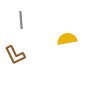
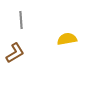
brown L-shape: moved 2 px up; rotated 95 degrees counterclockwise
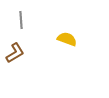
yellow semicircle: rotated 30 degrees clockwise
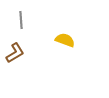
yellow semicircle: moved 2 px left, 1 px down
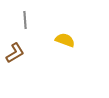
gray line: moved 4 px right
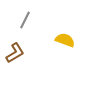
gray line: rotated 30 degrees clockwise
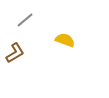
gray line: rotated 24 degrees clockwise
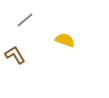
brown L-shape: moved 2 px down; rotated 90 degrees counterclockwise
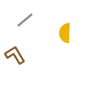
yellow semicircle: moved 7 px up; rotated 108 degrees counterclockwise
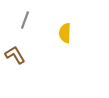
gray line: rotated 30 degrees counterclockwise
